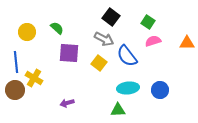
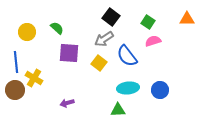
gray arrow: rotated 120 degrees clockwise
orange triangle: moved 24 px up
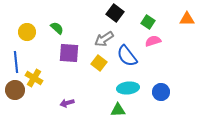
black square: moved 4 px right, 4 px up
blue circle: moved 1 px right, 2 px down
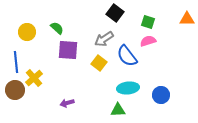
green square: rotated 16 degrees counterclockwise
pink semicircle: moved 5 px left
purple square: moved 1 px left, 3 px up
yellow cross: rotated 18 degrees clockwise
blue circle: moved 3 px down
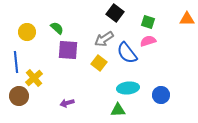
blue semicircle: moved 3 px up
brown circle: moved 4 px right, 6 px down
